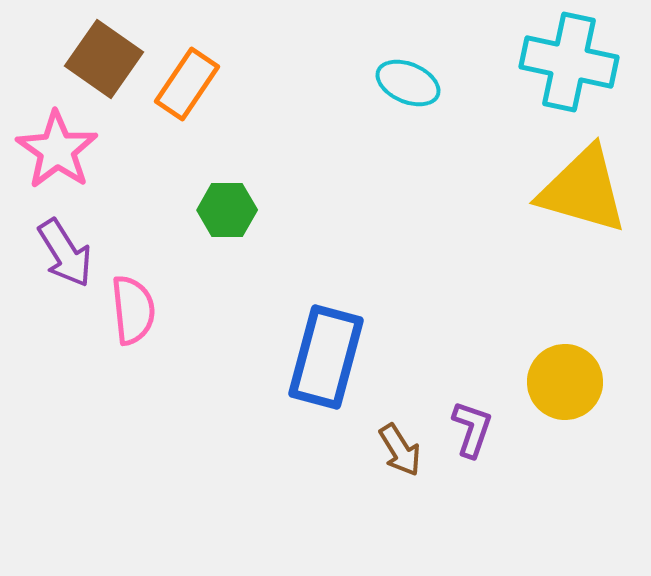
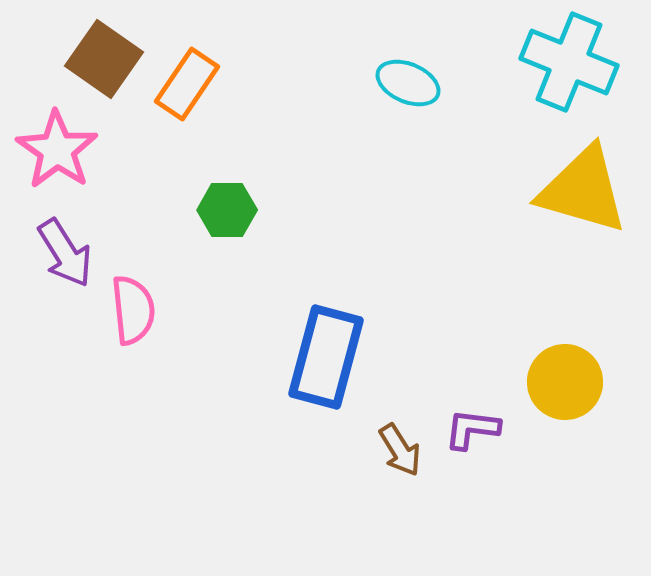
cyan cross: rotated 10 degrees clockwise
purple L-shape: rotated 102 degrees counterclockwise
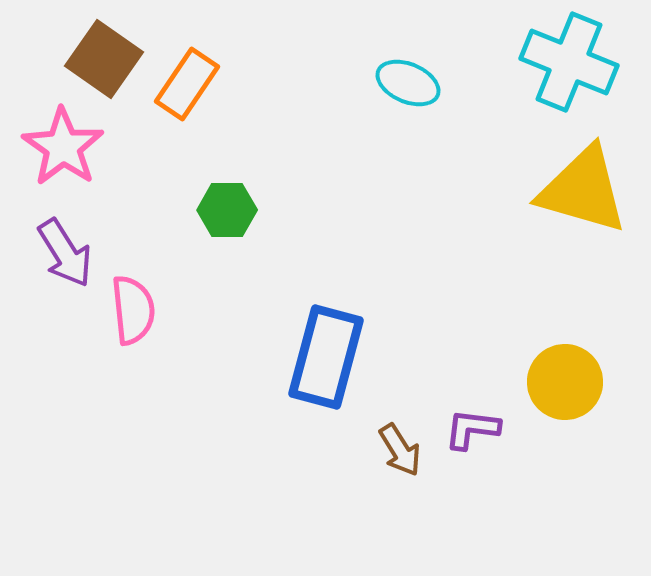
pink star: moved 6 px right, 3 px up
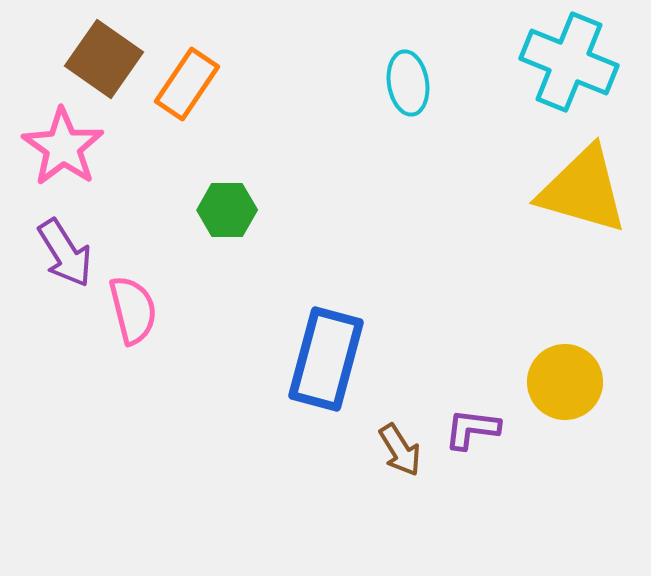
cyan ellipse: rotated 58 degrees clockwise
pink semicircle: rotated 8 degrees counterclockwise
blue rectangle: moved 2 px down
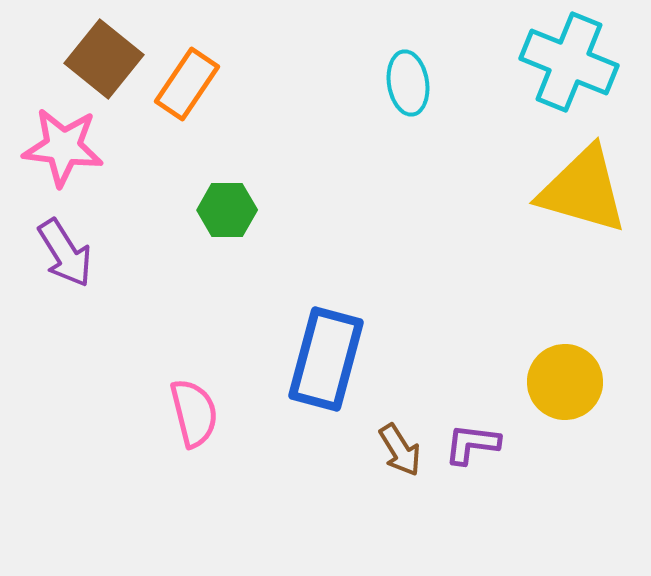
brown square: rotated 4 degrees clockwise
pink star: rotated 28 degrees counterclockwise
pink semicircle: moved 61 px right, 103 px down
purple L-shape: moved 15 px down
